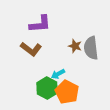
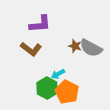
gray semicircle: rotated 55 degrees counterclockwise
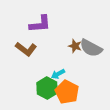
brown L-shape: moved 5 px left
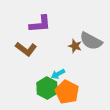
gray semicircle: moved 7 px up
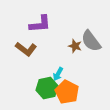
gray semicircle: rotated 25 degrees clockwise
cyan arrow: rotated 32 degrees counterclockwise
green hexagon: rotated 20 degrees clockwise
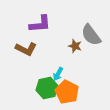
gray semicircle: moved 6 px up
brown L-shape: rotated 10 degrees counterclockwise
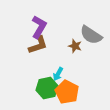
purple L-shape: moved 1 px left, 3 px down; rotated 55 degrees counterclockwise
gray semicircle: rotated 20 degrees counterclockwise
brown L-shape: moved 12 px right, 4 px up; rotated 45 degrees counterclockwise
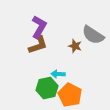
gray semicircle: moved 2 px right
cyan arrow: rotated 64 degrees clockwise
orange pentagon: moved 3 px right, 3 px down
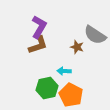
gray semicircle: moved 2 px right
brown star: moved 2 px right, 1 px down
cyan arrow: moved 6 px right, 3 px up
orange pentagon: moved 1 px right
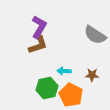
brown star: moved 15 px right, 28 px down; rotated 16 degrees counterclockwise
